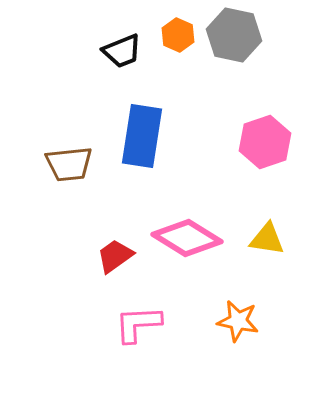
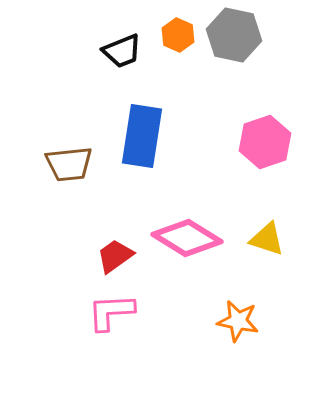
yellow triangle: rotated 9 degrees clockwise
pink L-shape: moved 27 px left, 12 px up
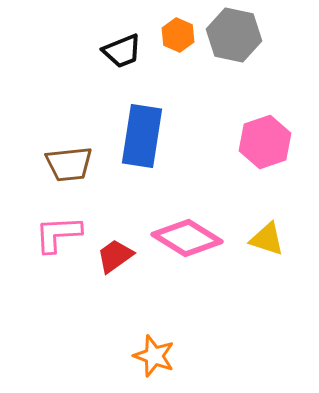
pink L-shape: moved 53 px left, 78 px up
orange star: moved 84 px left, 35 px down; rotated 9 degrees clockwise
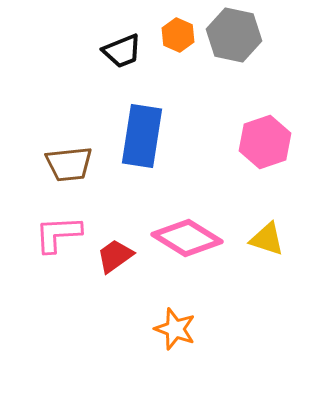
orange star: moved 21 px right, 27 px up
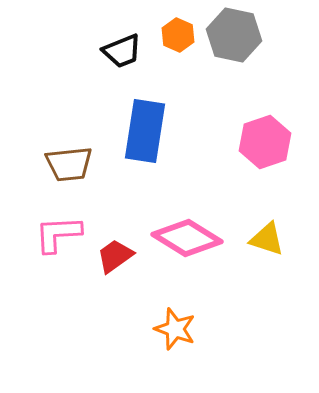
blue rectangle: moved 3 px right, 5 px up
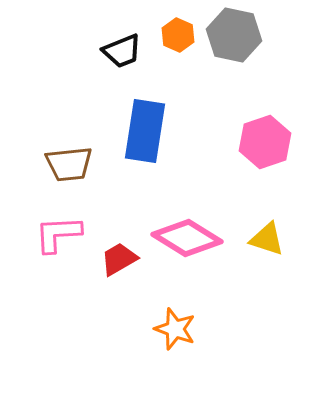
red trapezoid: moved 4 px right, 3 px down; rotated 6 degrees clockwise
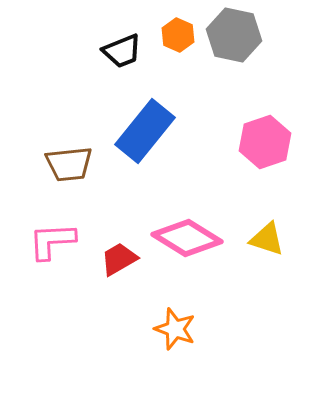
blue rectangle: rotated 30 degrees clockwise
pink L-shape: moved 6 px left, 7 px down
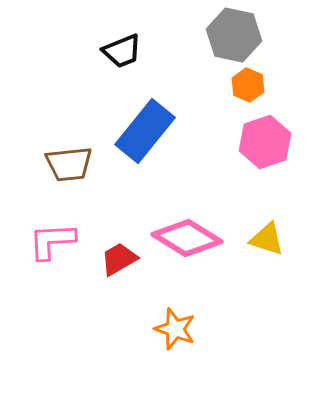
orange hexagon: moved 70 px right, 50 px down
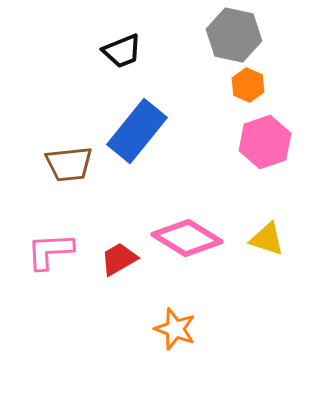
blue rectangle: moved 8 px left
pink L-shape: moved 2 px left, 10 px down
